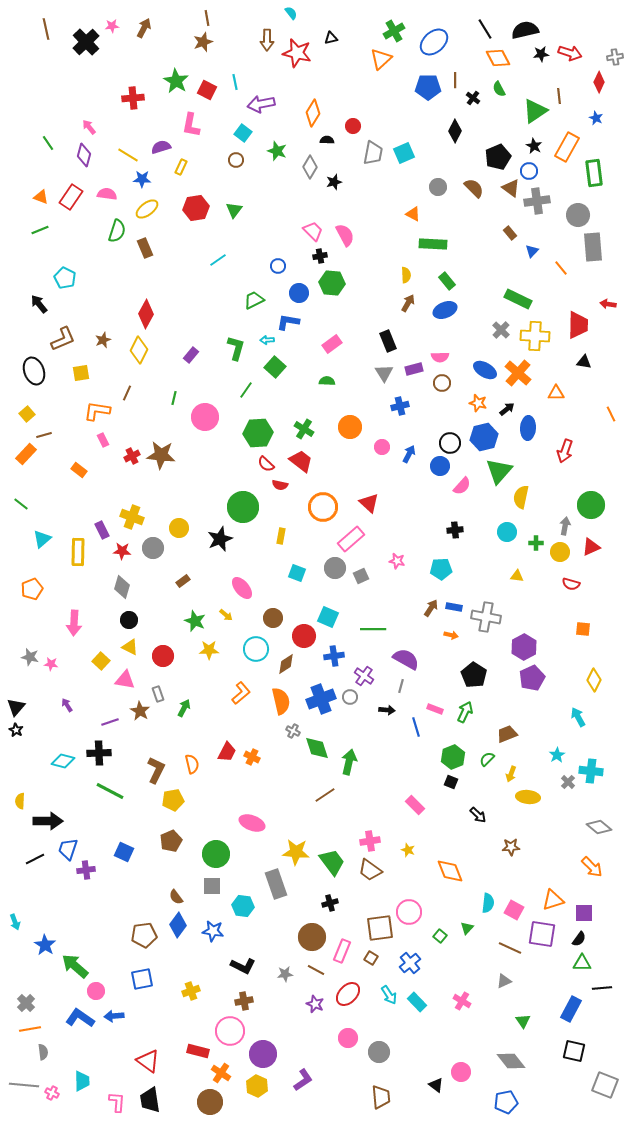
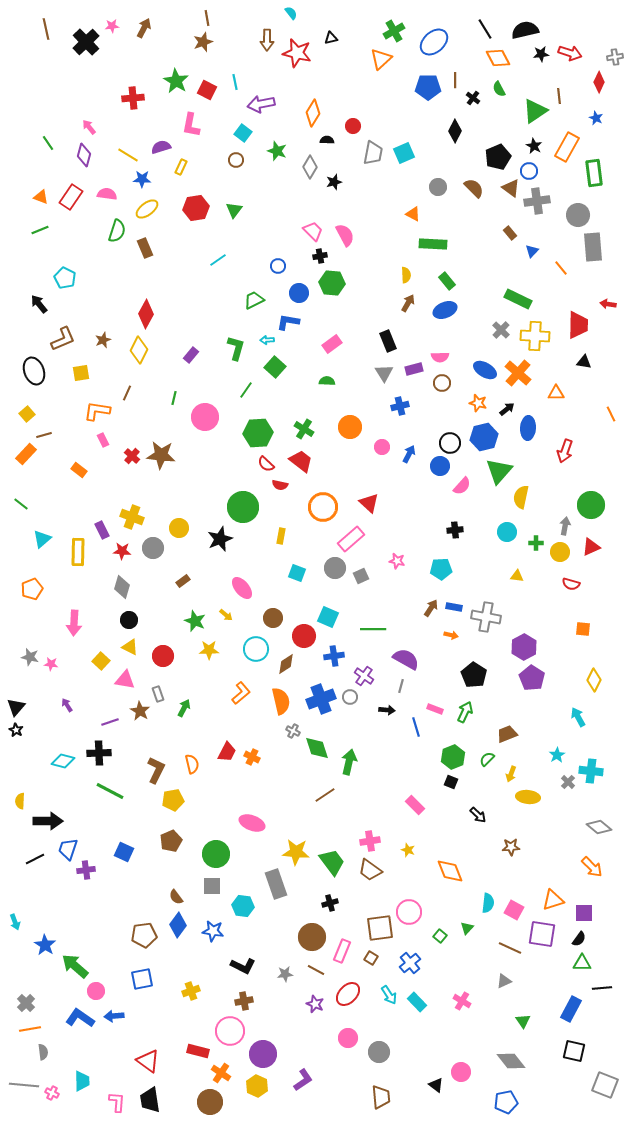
red cross at (132, 456): rotated 21 degrees counterclockwise
purple pentagon at (532, 678): rotated 15 degrees counterclockwise
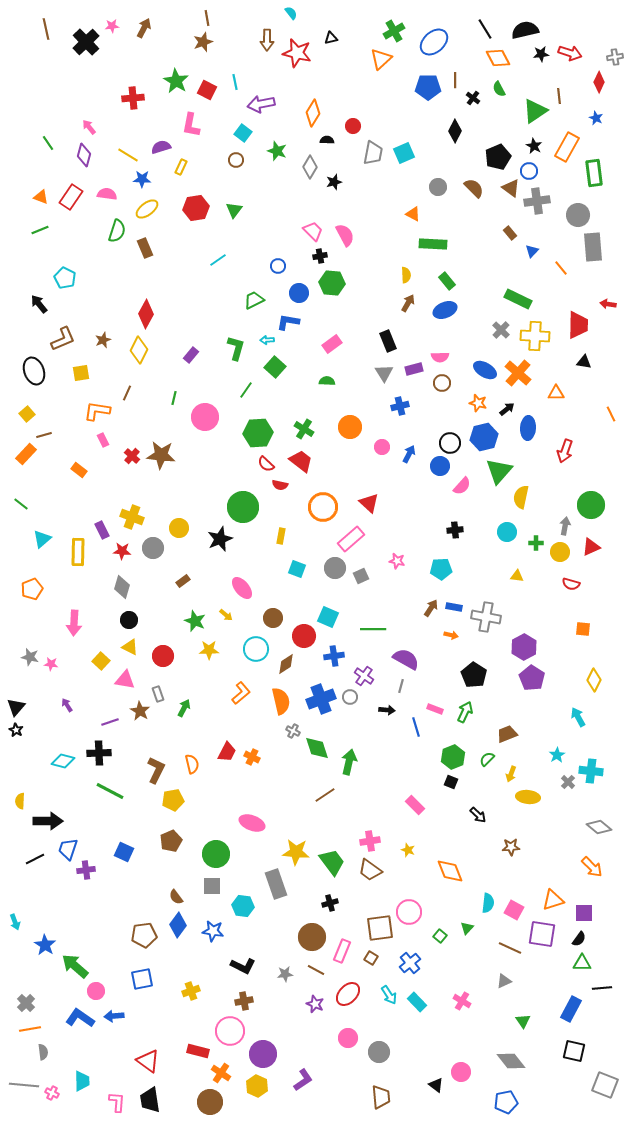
cyan square at (297, 573): moved 4 px up
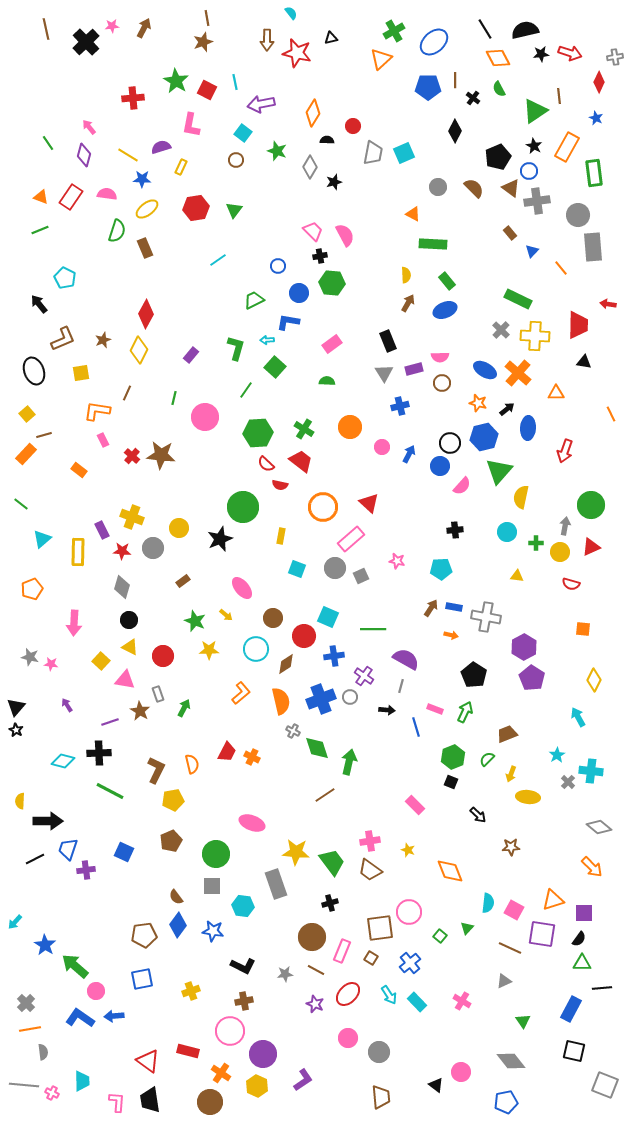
cyan arrow at (15, 922): rotated 63 degrees clockwise
red rectangle at (198, 1051): moved 10 px left
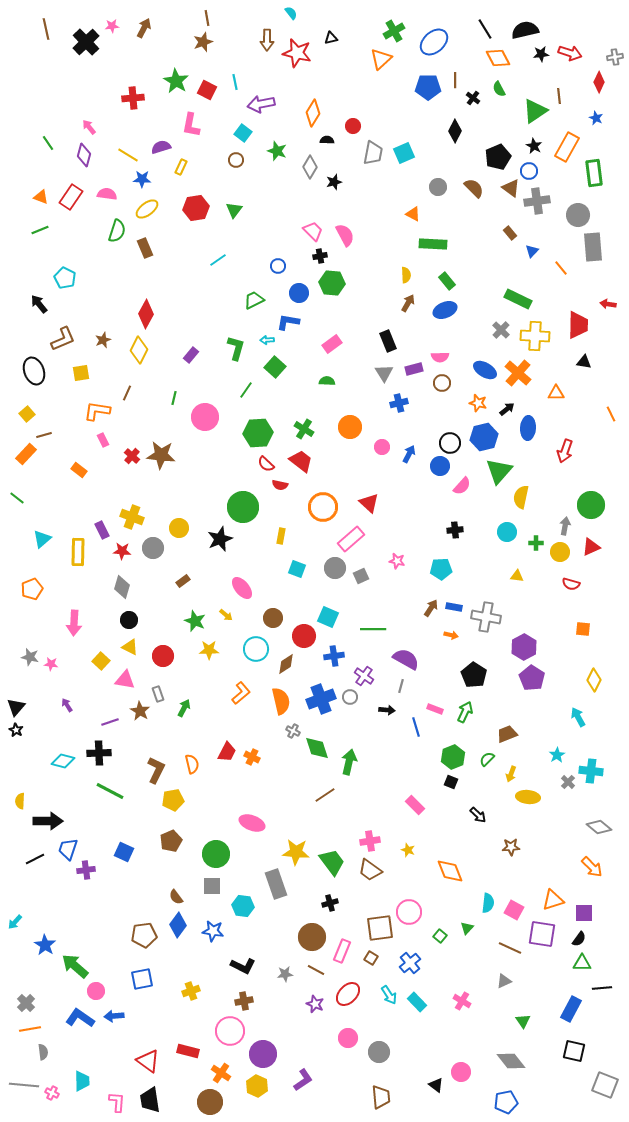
blue cross at (400, 406): moved 1 px left, 3 px up
green line at (21, 504): moved 4 px left, 6 px up
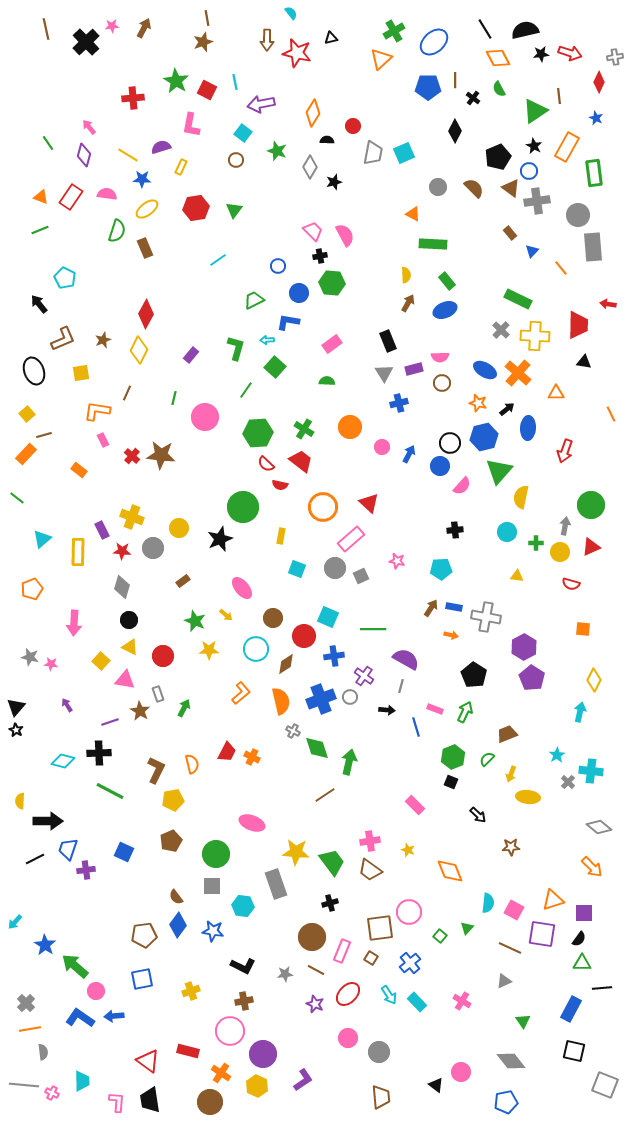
cyan arrow at (578, 717): moved 2 px right, 5 px up; rotated 42 degrees clockwise
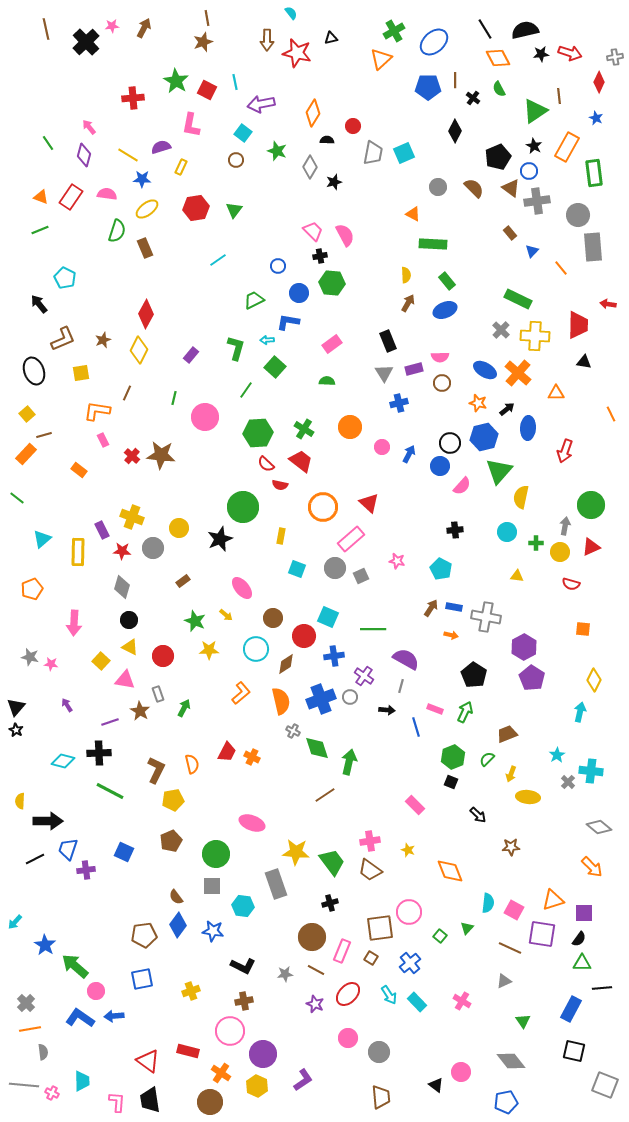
cyan pentagon at (441, 569): rotated 30 degrees clockwise
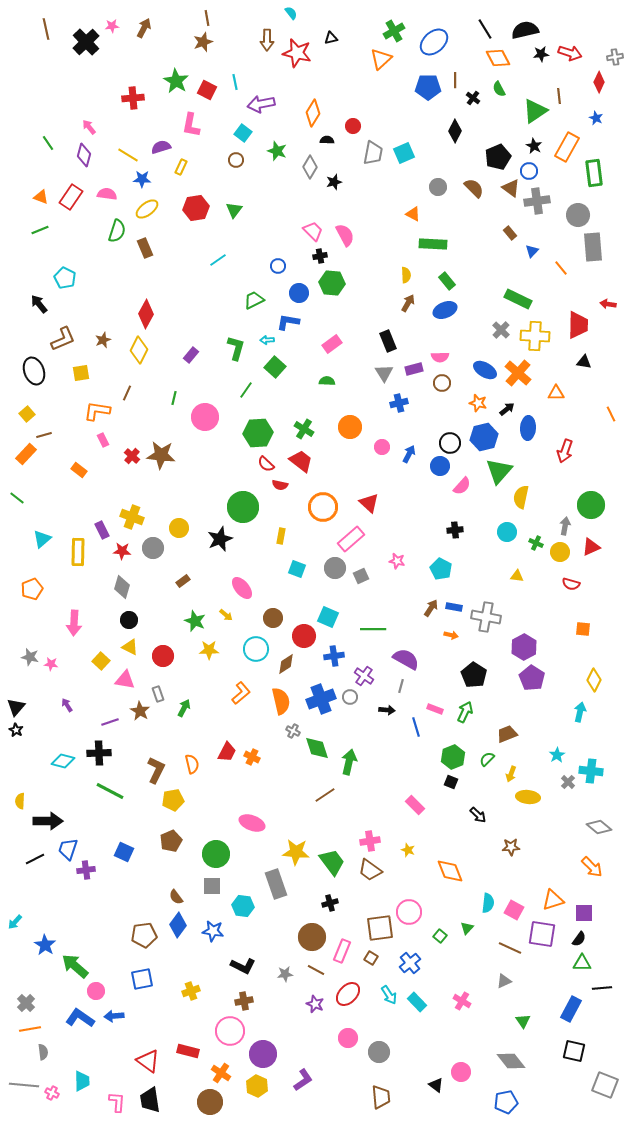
green cross at (536, 543): rotated 24 degrees clockwise
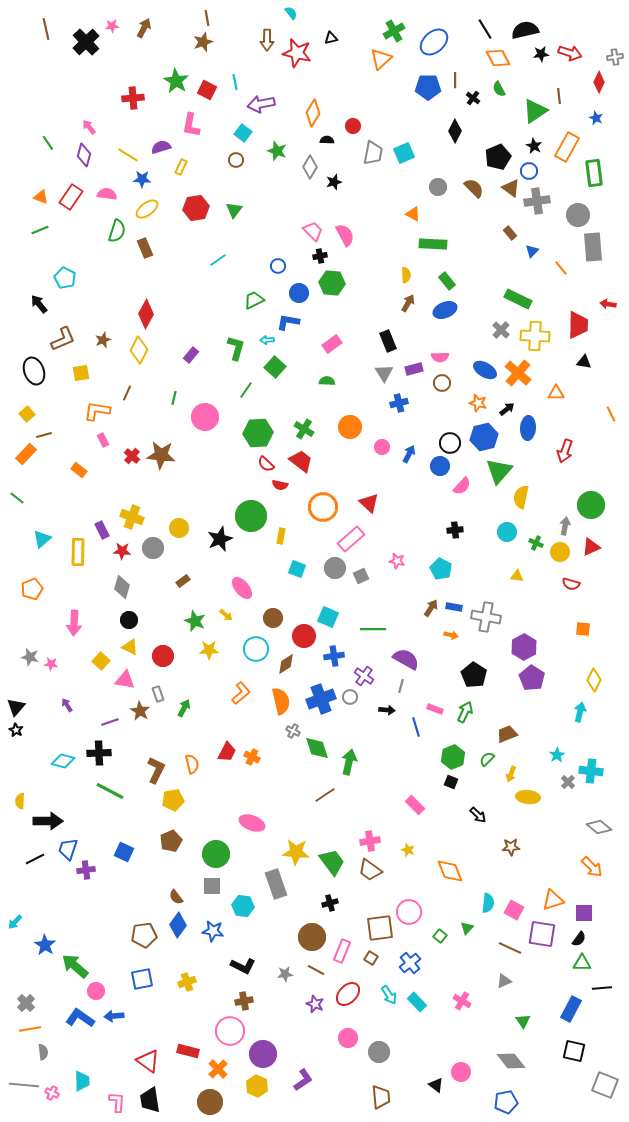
green circle at (243, 507): moved 8 px right, 9 px down
yellow cross at (191, 991): moved 4 px left, 9 px up
orange cross at (221, 1073): moved 3 px left, 4 px up; rotated 12 degrees clockwise
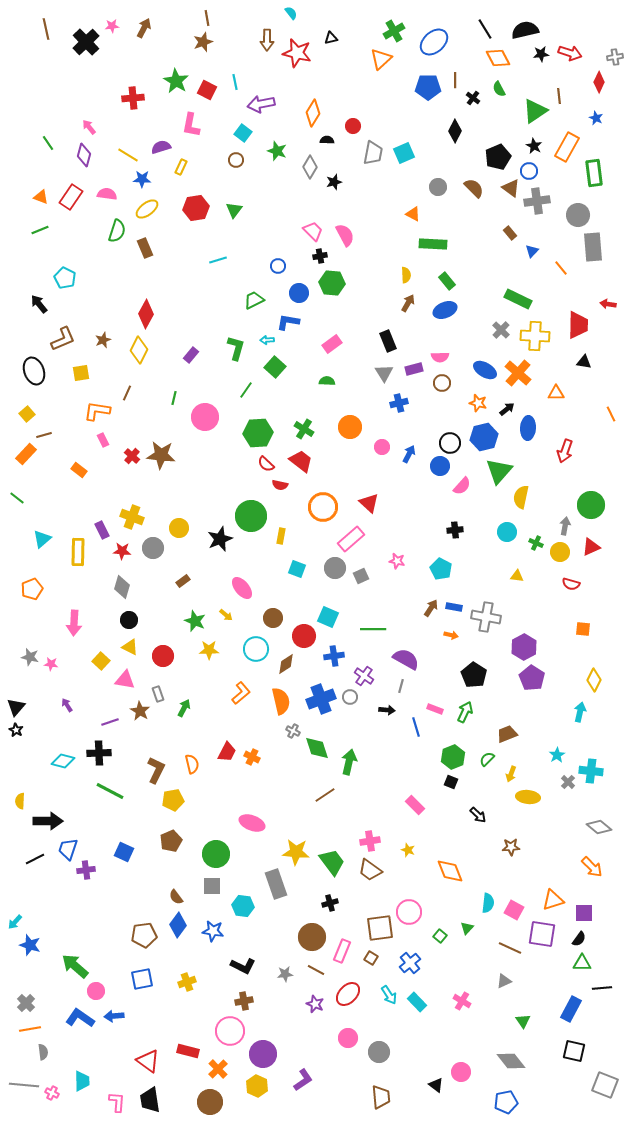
cyan line at (218, 260): rotated 18 degrees clockwise
blue star at (45, 945): moved 15 px left; rotated 15 degrees counterclockwise
